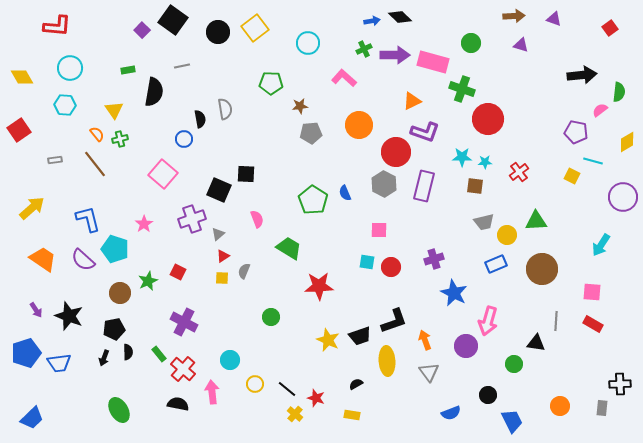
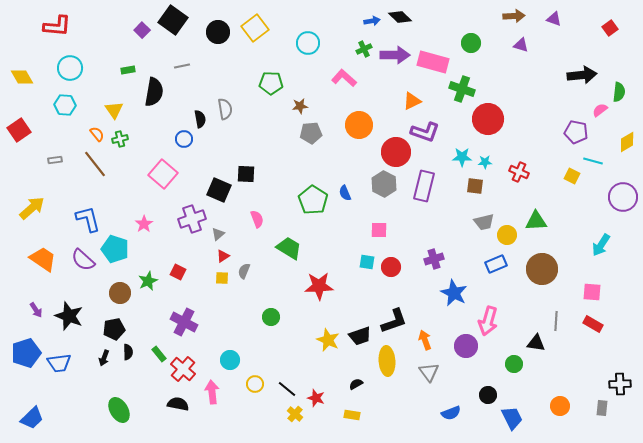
red cross at (519, 172): rotated 30 degrees counterclockwise
blue trapezoid at (512, 421): moved 3 px up
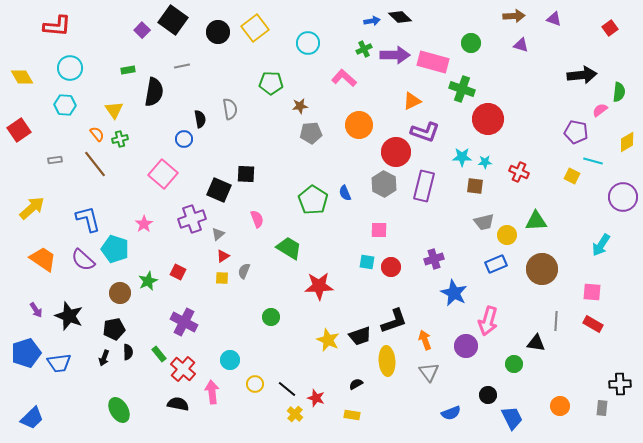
gray semicircle at (225, 109): moved 5 px right
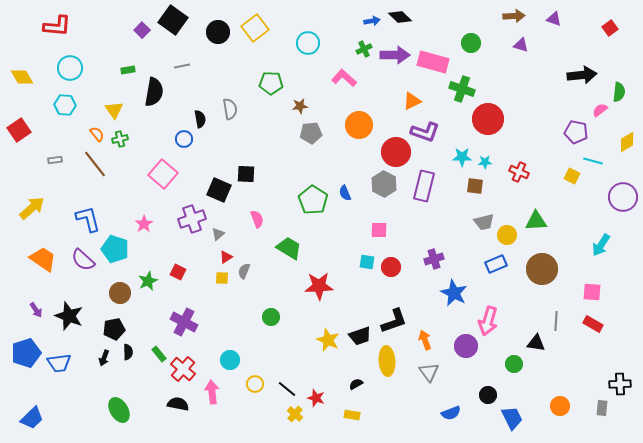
red triangle at (223, 256): moved 3 px right, 1 px down
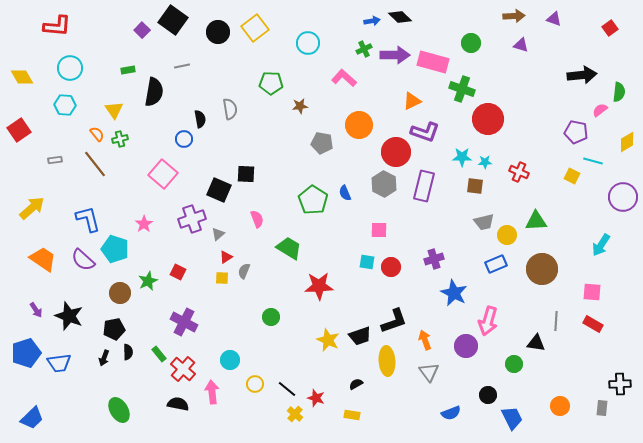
gray pentagon at (311, 133): moved 11 px right, 10 px down; rotated 15 degrees clockwise
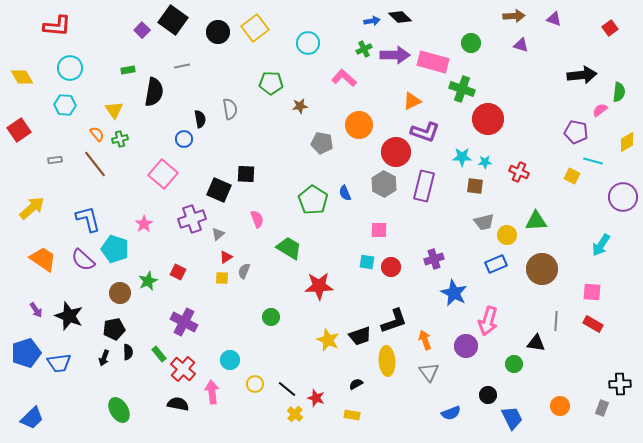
gray rectangle at (602, 408): rotated 14 degrees clockwise
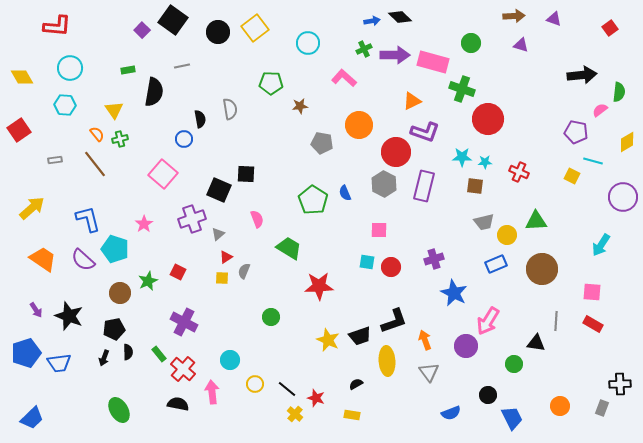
pink arrow at (488, 321): rotated 16 degrees clockwise
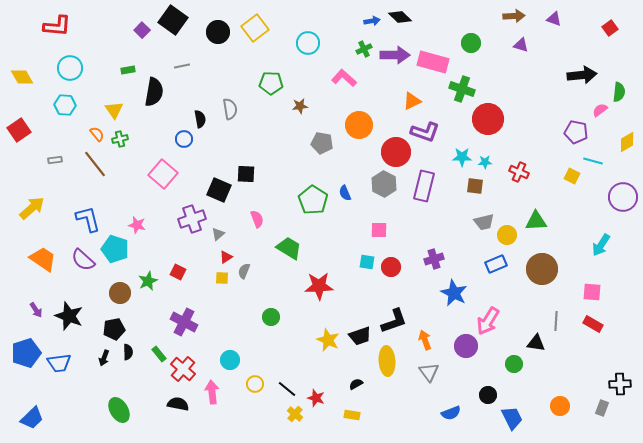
pink star at (144, 224): moved 7 px left, 1 px down; rotated 24 degrees counterclockwise
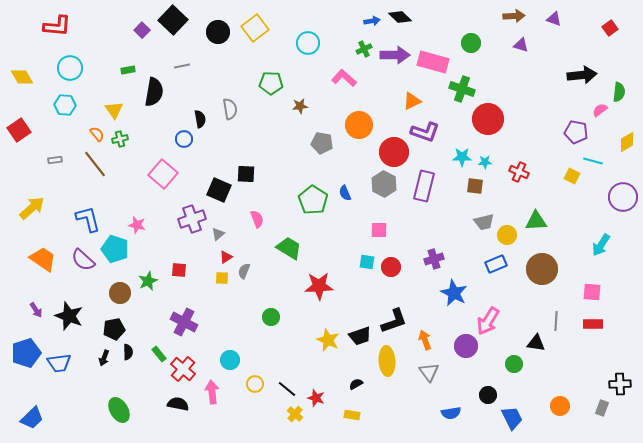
black square at (173, 20): rotated 8 degrees clockwise
red circle at (396, 152): moved 2 px left
red square at (178, 272): moved 1 px right, 2 px up; rotated 21 degrees counterclockwise
red rectangle at (593, 324): rotated 30 degrees counterclockwise
blue semicircle at (451, 413): rotated 12 degrees clockwise
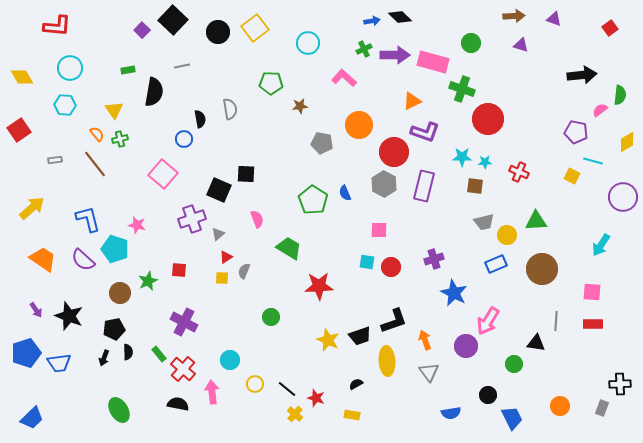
green semicircle at (619, 92): moved 1 px right, 3 px down
